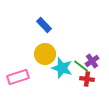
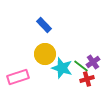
purple cross: moved 1 px right, 1 px down
red cross: rotated 24 degrees counterclockwise
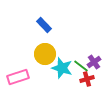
purple cross: moved 1 px right
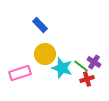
blue rectangle: moved 4 px left
purple cross: rotated 24 degrees counterclockwise
pink rectangle: moved 2 px right, 4 px up
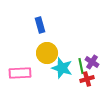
blue rectangle: rotated 28 degrees clockwise
yellow circle: moved 2 px right, 1 px up
purple cross: moved 2 px left
green line: rotated 42 degrees clockwise
pink rectangle: rotated 15 degrees clockwise
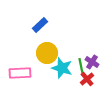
blue rectangle: rotated 63 degrees clockwise
red cross: rotated 24 degrees counterclockwise
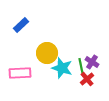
blue rectangle: moved 19 px left
